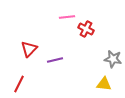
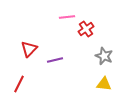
red cross: rotated 28 degrees clockwise
gray star: moved 9 px left, 3 px up; rotated 12 degrees clockwise
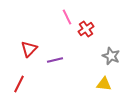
pink line: rotated 70 degrees clockwise
gray star: moved 7 px right
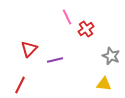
red line: moved 1 px right, 1 px down
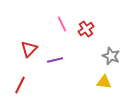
pink line: moved 5 px left, 7 px down
yellow triangle: moved 2 px up
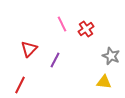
purple line: rotated 49 degrees counterclockwise
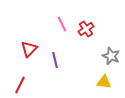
purple line: rotated 42 degrees counterclockwise
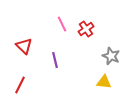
red triangle: moved 5 px left, 3 px up; rotated 30 degrees counterclockwise
